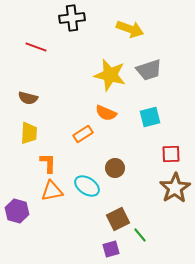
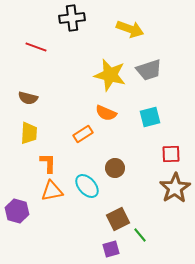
cyan ellipse: rotated 15 degrees clockwise
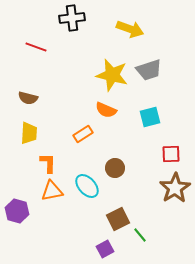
yellow star: moved 2 px right
orange semicircle: moved 3 px up
purple square: moved 6 px left; rotated 12 degrees counterclockwise
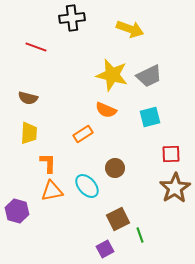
gray trapezoid: moved 6 px down; rotated 8 degrees counterclockwise
green line: rotated 21 degrees clockwise
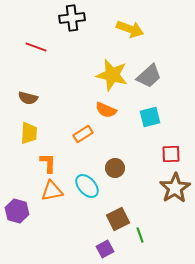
gray trapezoid: rotated 16 degrees counterclockwise
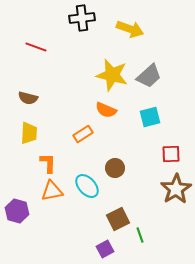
black cross: moved 10 px right
brown star: moved 1 px right, 1 px down
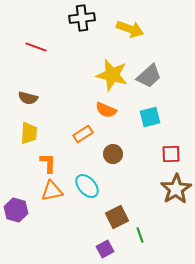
brown circle: moved 2 px left, 14 px up
purple hexagon: moved 1 px left, 1 px up
brown square: moved 1 px left, 2 px up
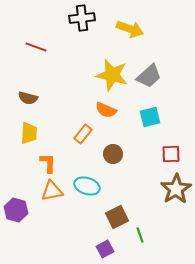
orange rectangle: rotated 18 degrees counterclockwise
cyan ellipse: rotated 30 degrees counterclockwise
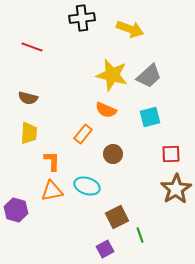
red line: moved 4 px left
orange L-shape: moved 4 px right, 2 px up
